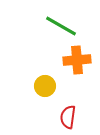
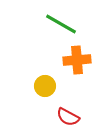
green line: moved 2 px up
red semicircle: rotated 70 degrees counterclockwise
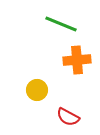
green line: rotated 8 degrees counterclockwise
yellow circle: moved 8 px left, 4 px down
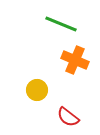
orange cross: moved 2 px left; rotated 28 degrees clockwise
red semicircle: rotated 10 degrees clockwise
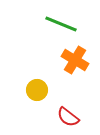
orange cross: rotated 8 degrees clockwise
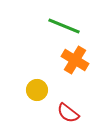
green line: moved 3 px right, 2 px down
red semicircle: moved 4 px up
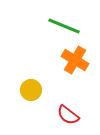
yellow circle: moved 6 px left
red semicircle: moved 2 px down
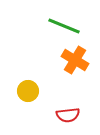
yellow circle: moved 3 px left, 1 px down
red semicircle: rotated 45 degrees counterclockwise
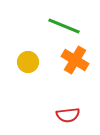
yellow circle: moved 29 px up
